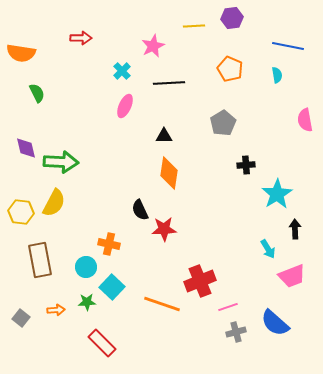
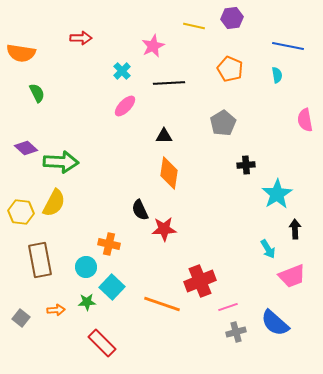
yellow line: rotated 15 degrees clockwise
pink ellipse: rotated 20 degrees clockwise
purple diamond: rotated 35 degrees counterclockwise
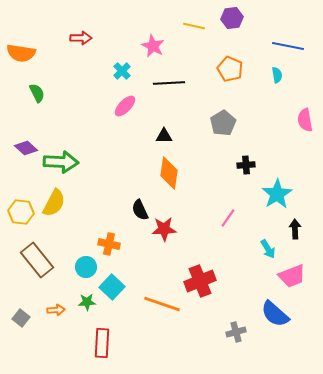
pink star: rotated 20 degrees counterclockwise
brown rectangle: moved 3 px left; rotated 28 degrees counterclockwise
pink line: moved 89 px up; rotated 36 degrees counterclockwise
blue semicircle: moved 9 px up
red rectangle: rotated 48 degrees clockwise
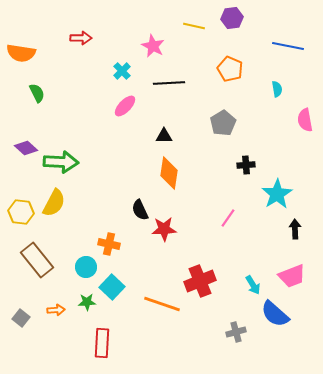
cyan semicircle: moved 14 px down
cyan arrow: moved 15 px left, 36 px down
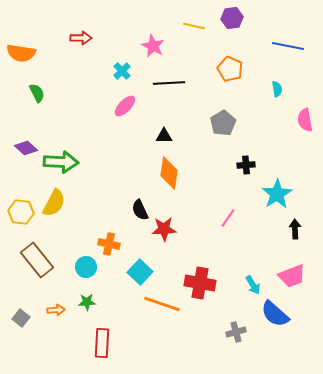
red cross: moved 2 px down; rotated 32 degrees clockwise
cyan square: moved 28 px right, 15 px up
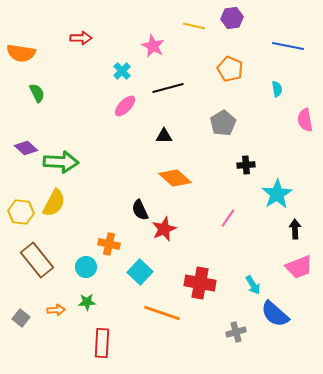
black line: moved 1 px left, 5 px down; rotated 12 degrees counterclockwise
orange diamond: moved 6 px right, 5 px down; rotated 56 degrees counterclockwise
red star: rotated 20 degrees counterclockwise
pink trapezoid: moved 7 px right, 9 px up
orange line: moved 9 px down
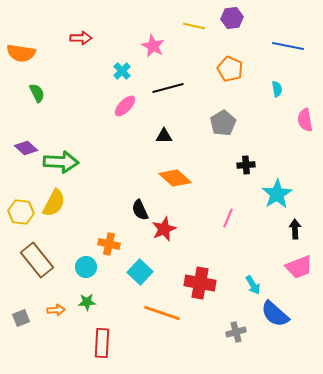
pink line: rotated 12 degrees counterclockwise
gray square: rotated 30 degrees clockwise
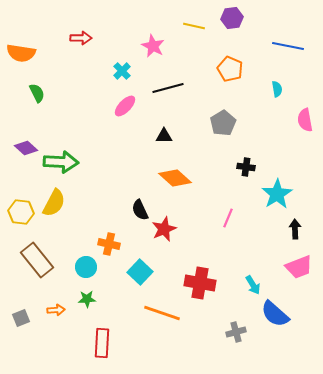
black cross: moved 2 px down; rotated 12 degrees clockwise
green star: moved 3 px up
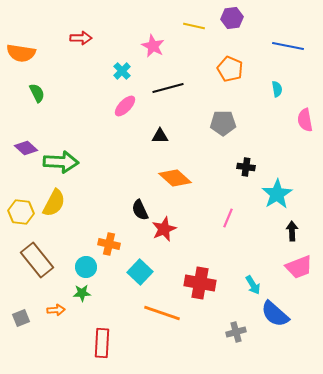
gray pentagon: rotated 30 degrees clockwise
black triangle: moved 4 px left
black arrow: moved 3 px left, 2 px down
green star: moved 5 px left, 6 px up
